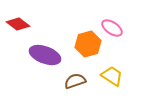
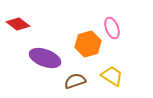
pink ellipse: rotated 35 degrees clockwise
purple ellipse: moved 3 px down
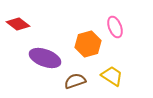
pink ellipse: moved 3 px right, 1 px up
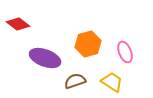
pink ellipse: moved 10 px right, 25 px down
yellow trapezoid: moved 6 px down
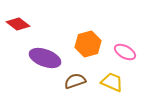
pink ellipse: rotated 40 degrees counterclockwise
yellow trapezoid: rotated 10 degrees counterclockwise
